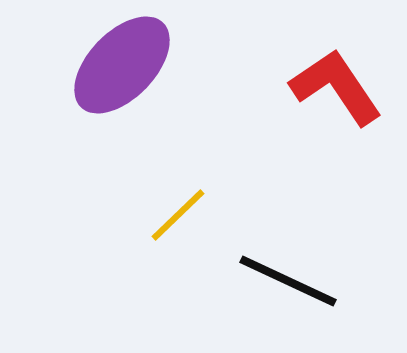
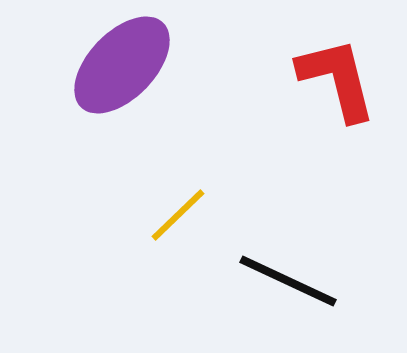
red L-shape: moved 1 px right, 8 px up; rotated 20 degrees clockwise
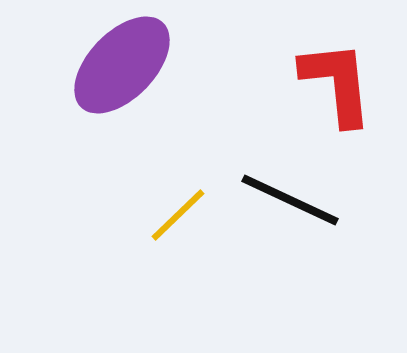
red L-shape: moved 4 px down; rotated 8 degrees clockwise
black line: moved 2 px right, 81 px up
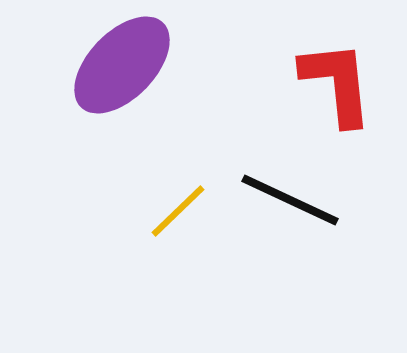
yellow line: moved 4 px up
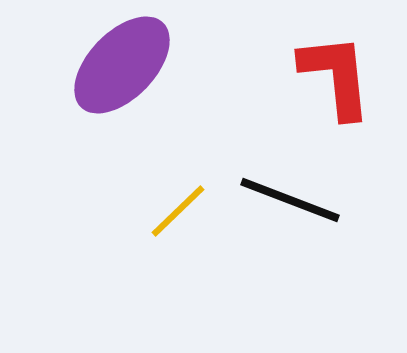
red L-shape: moved 1 px left, 7 px up
black line: rotated 4 degrees counterclockwise
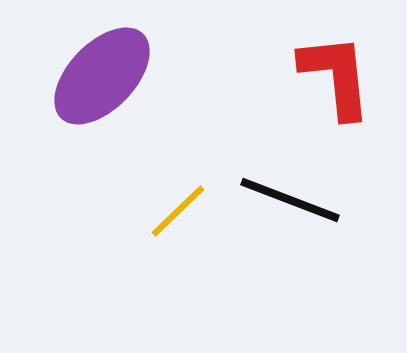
purple ellipse: moved 20 px left, 11 px down
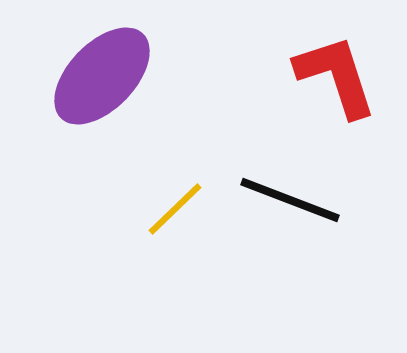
red L-shape: rotated 12 degrees counterclockwise
yellow line: moved 3 px left, 2 px up
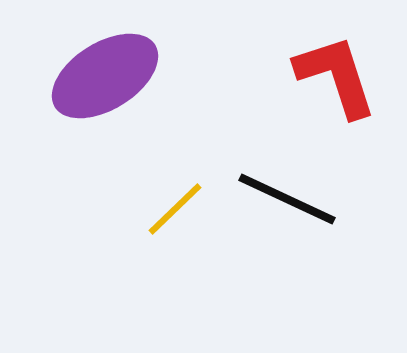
purple ellipse: moved 3 px right; rotated 14 degrees clockwise
black line: moved 3 px left, 1 px up; rotated 4 degrees clockwise
